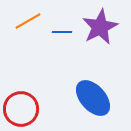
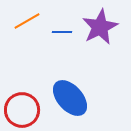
orange line: moved 1 px left
blue ellipse: moved 23 px left
red circle: moved 1 px right, 1 px down
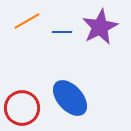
red circle: moved 2 px up
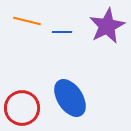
orange line: rotated 44 degrees clockwise
purple star: moved 7 px right, 1 px up
blue ellipse: rotated 9 degrees clockwise
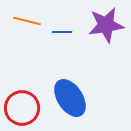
purple star: moved 1 px left, 1 px up; rotated 18 degrees clockwise
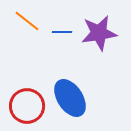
orange line: rotated 24 degrees clockwise
purple star: moved 7 px left, 8 px down
red circle: moved 5 px right, 2 px up
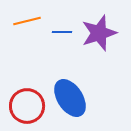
orange line: rotated 52 degrees counterclockwise
purple star: rotated 9 degrees counterclockwise
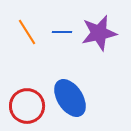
orange line: moved 11 px down; rotated 72 degrees clockwise
purple star: rotated 6 degrees clockwise
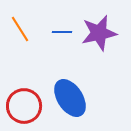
orange line: moved 7 px left, 3 px up
red circle: moved 3 px left
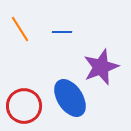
purple star: moved 2 px right, 34 px down; rotated 9 degrees counterclockwise
